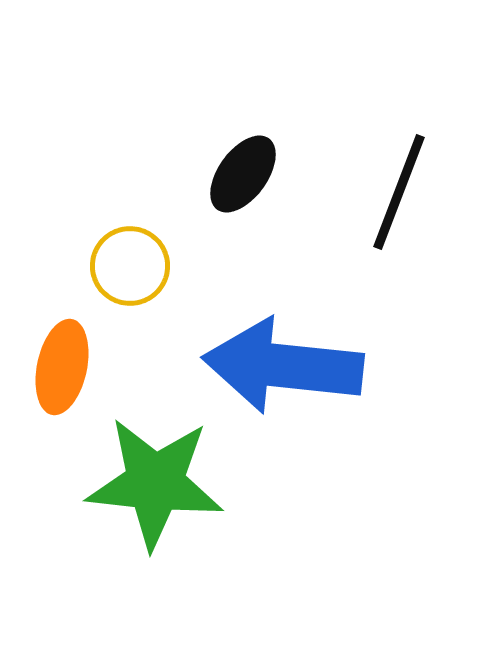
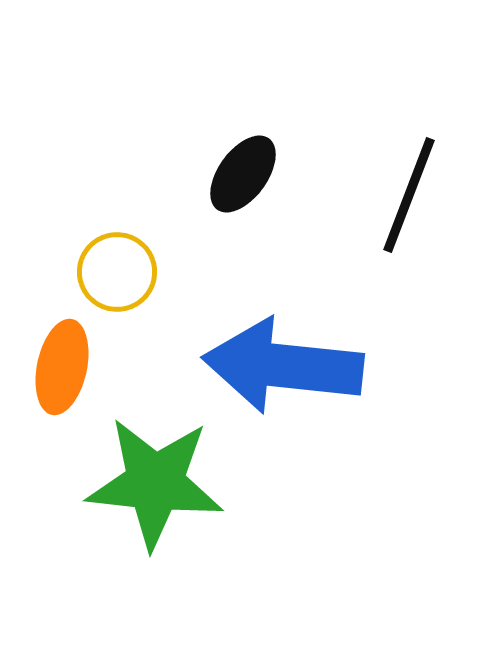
black line: moved 10 px right, 3 px down
yellow circle: moved 13 px left, 6 px down
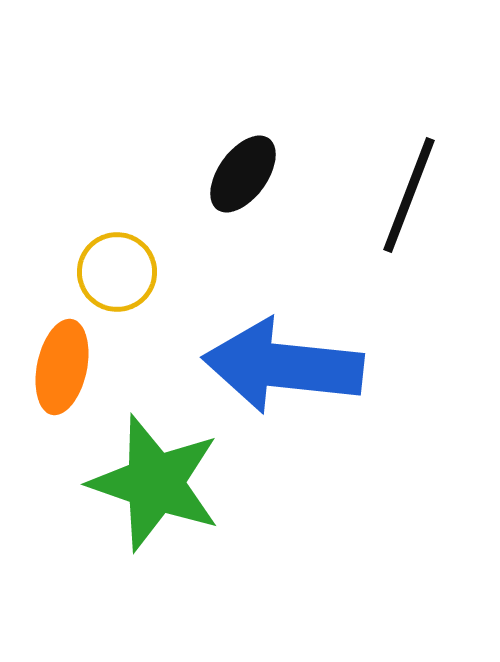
green star: rotated 13 degrees clockwise
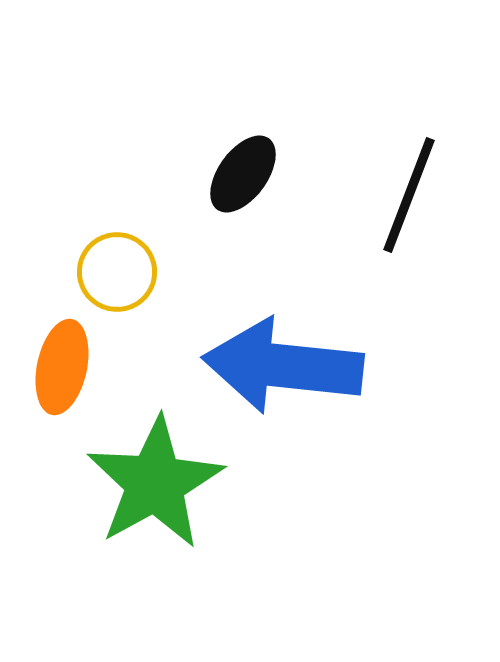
green star: rotated 24 degrees clockwise
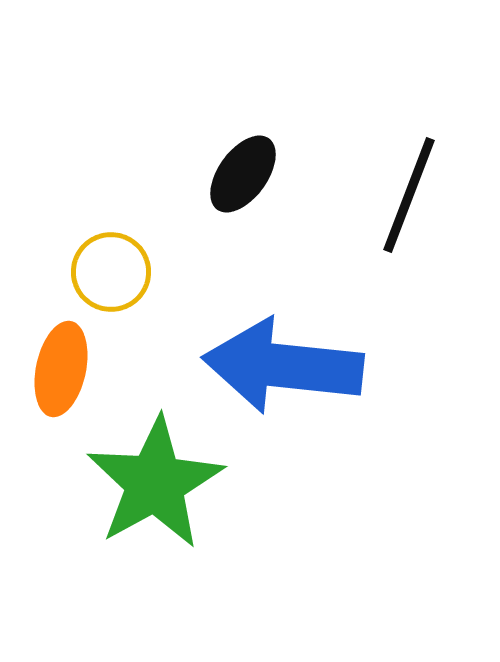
yellow circle: moved 6 px left
orange ellipse: moved 1 px left, 2 px down
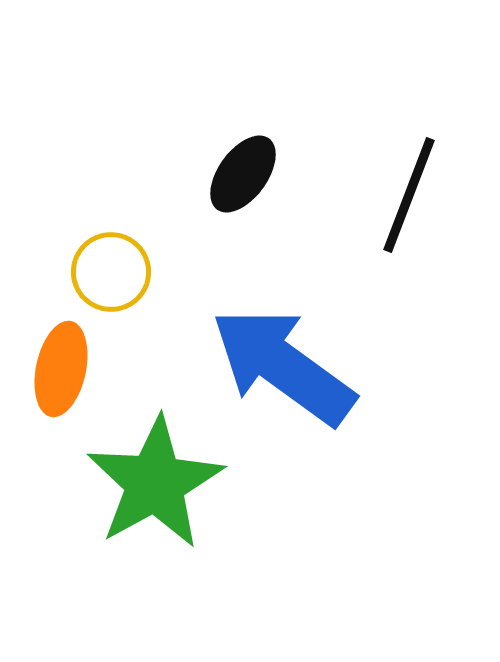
blue arrow: rotated 30 degrees clockwise
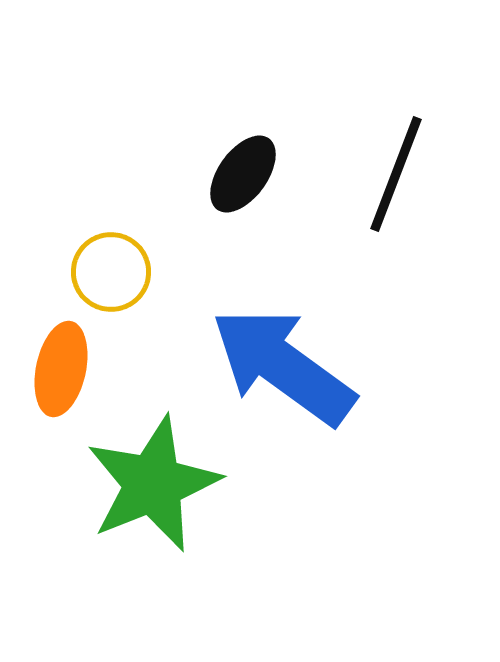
black line: moved 13 px left, 21 px up
green star: moved 2 px left, 1 px down; rotated 7 degrees clockwise
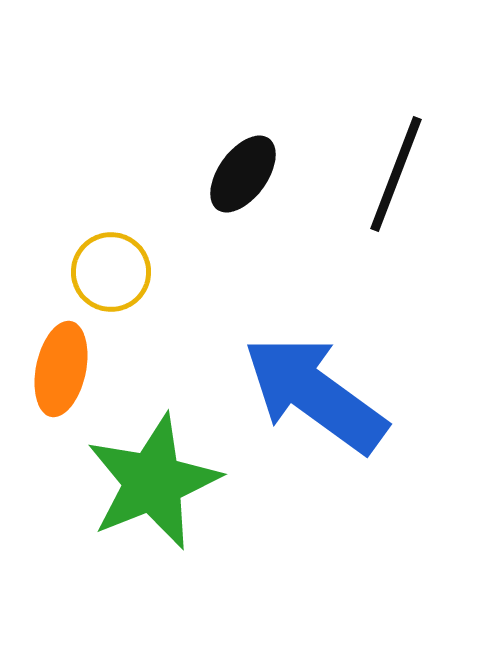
blue arrow: moved 32 px right, 28 px down
green star: moved 2 px up
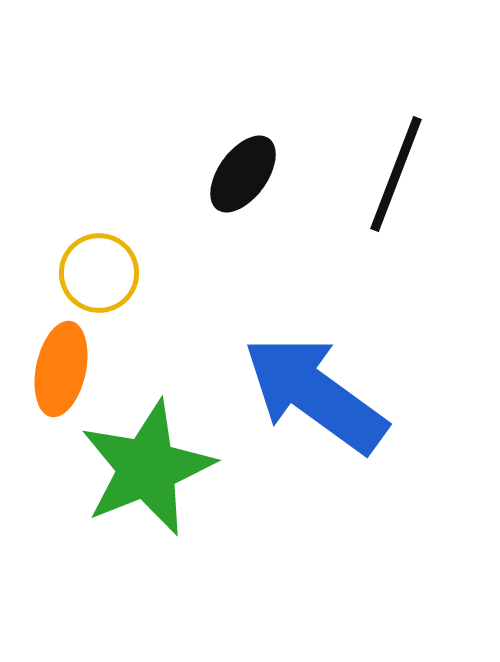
yellow circle: moved 12 px left, 1 px down
green star: moved 6 px left, 14 px up
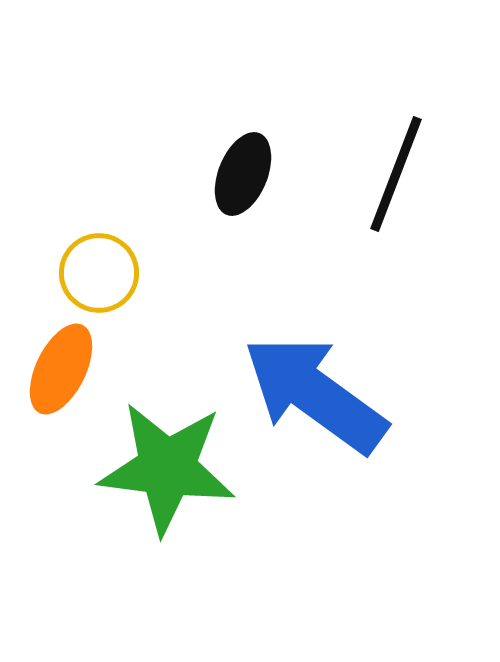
black ellipse: rotated 14 degrees counterclockwise
orange ellipse: rotated 14 degrees clockwise
green star: moved 20 px right; rotated 29 degrees clockwise
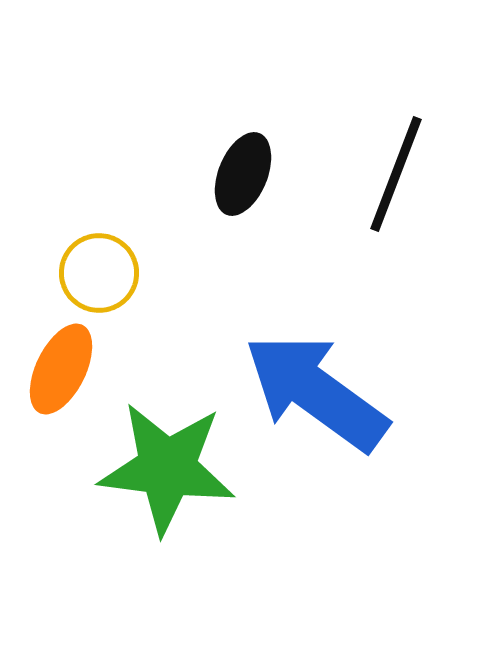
blue arrow: moved 1 px right, 2 px up
